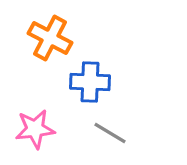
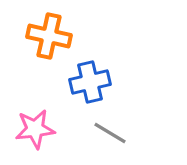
orange cross: moved 1 px left, 2 px up; rotated 15 degrees counterclockwise
blue cross: rotated 15 degrees counterclockwise
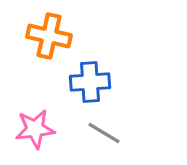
blue cross: rotated 9 degrees clockwise
gray line: moved 6 px left
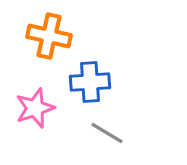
pink star: moved 21 px up; rotated 12 degrees counterclockwise
gray line: moved 3 px right
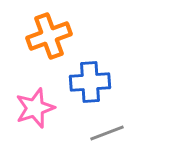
orange cross: rotated 33 degrees counterclockwise
gray line: rotated 52 degrees counterclockwise
